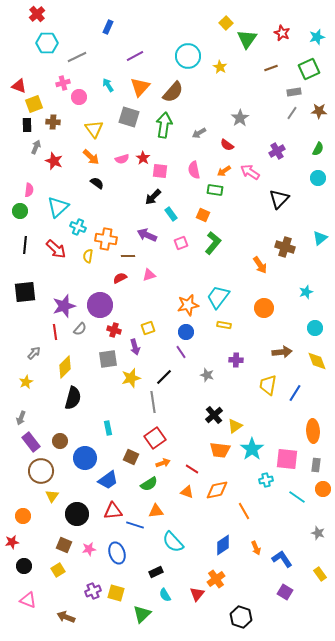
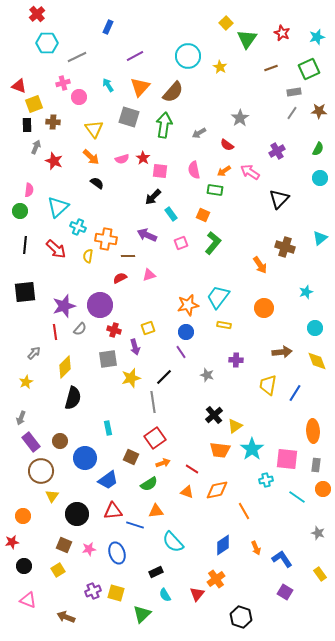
cyan circle at (318, 178): moved 2 px right
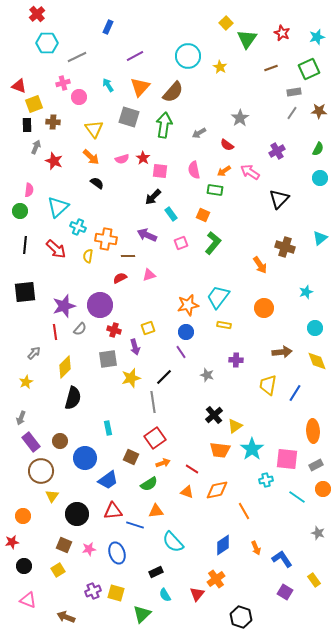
gray rectangle at (316, 465): rotated 56 degrees clockwise
yellow rectangle at (320, 574): moved 6 px left, 6 px down
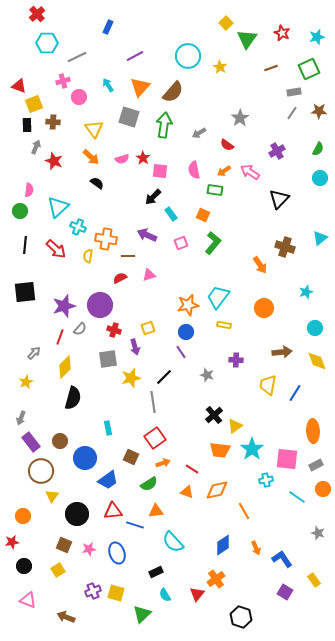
pink cross at (63, 83): moved 2 px up
red line at (55, 332): moved 5 px right, 5 px down; rotated 28 degrees clockwise
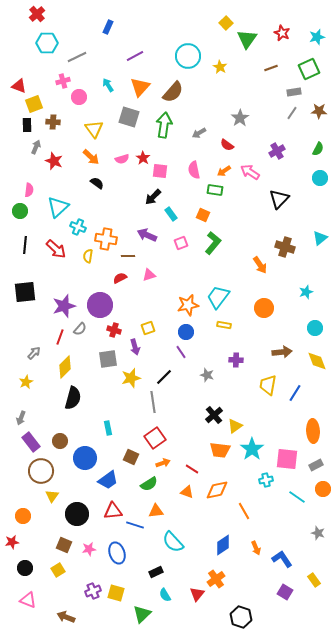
black circle at (24, 566): moved 1 px right, 2 px down
